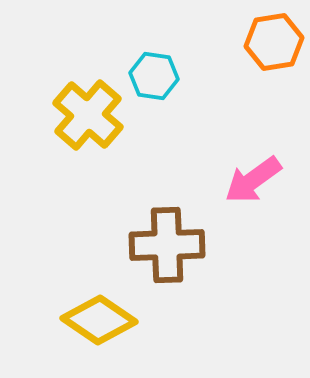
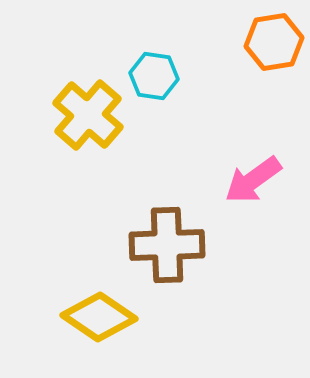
yellow diamond: moved 3 px up
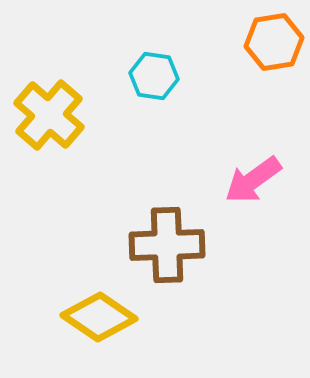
yellow cross: moved 39 px left
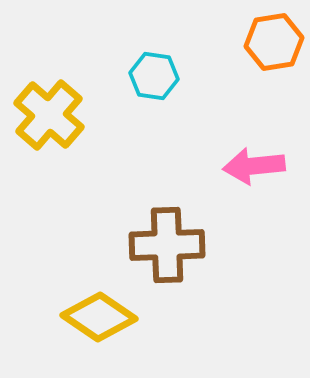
pink arrow: moved 1 px right, 14 px up; rotated 30 degrees clockwise
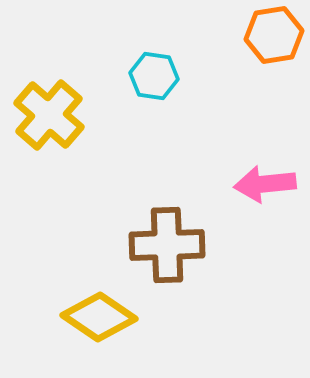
orange hexagon: moved 7 px up
pink arrow: moved 11 px right, 18 px down
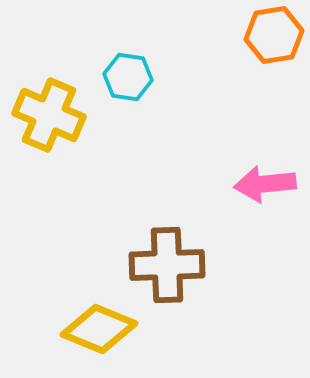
cyan hexagon: moved 26 px left, 1 px down
yellow cross: rotated 18 degrees counterclockwise
brown cross: moved 20 px down
yellow diamond: moved 12 px down; rotated 12 degrees counterclockwise
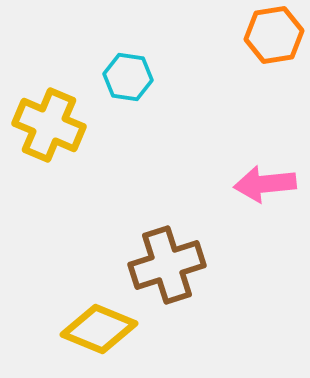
yellow cross: moved 10 px down
brown cross: rotated 16 degrees counterclockwise
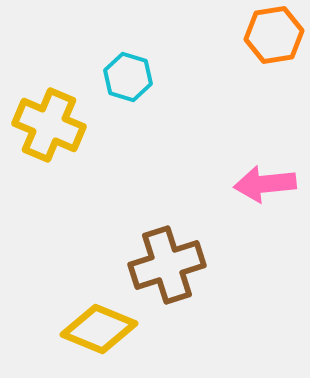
cyan hexagon: rotated 9 degrees clockwise
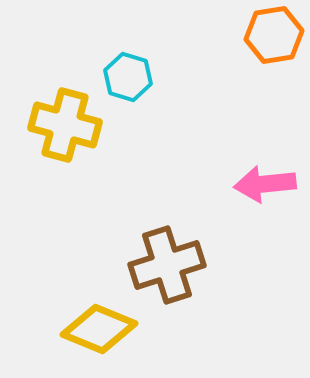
yellow cross: moved 16 px right; rotated 8 degrees counterclockwise
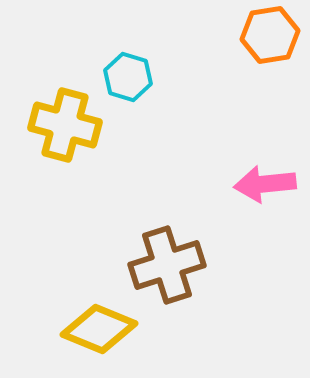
orange hexagon: moved 4 px left
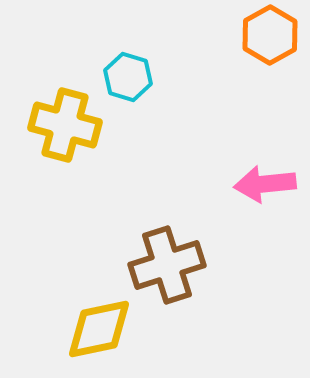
orange hexagon: rotated 20 degrees counterclockwise
yellow diamond: rotated 34 degrees counterclockwise
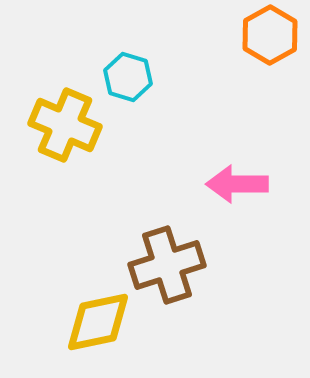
yellow cross: rotated 8 degrees clockwise
pink arrow: moved 28 px left; rotated 6 degrees clockwise
yellow diamond: moved 1 px left, 7 px up
